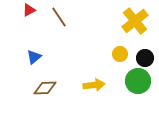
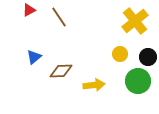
black circle: moved 3 px right, 1 px up
brown diamond: moved 16 px right, 17 px up
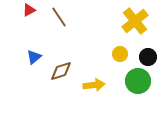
brown diamond: rotated 15 degrees counterclockwise
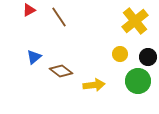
brown diamond: rotated 55 degrees clockwise
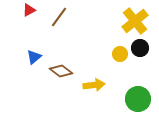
brown line: rotated 70 degrees clockwise
black circle: moved 8 px left, 9 px up
green circle: moved 18 px down
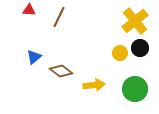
red triangle: rotated 32 degrees clockwise
brown line: rotated 10 degrees counterclockwise
yellow circle: moved 1 px up
green circle: moved 3 px left, 10 px up
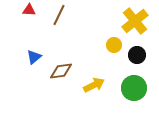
brown line: moved 2 px up
black circle: moved 3 px left, 7 px down
yellow circle: moved 6 px left, 8 px up
brown diamond: rotated 45 degrees counterclockwise
yellow arrow: rotated 20 degrees counterclockwise
green circle: moved 1 px left, 1 px up
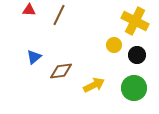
yellow cross: rotated 24 degrees counterclockwise
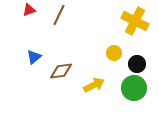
red triangle: rotated 24 degrees counterclockwise
yellow circle: moved 8 px down
black circle: moved 9 px down
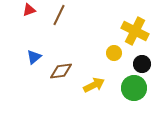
yellow cross: moved 10 px down
black circle: moved 5 px right
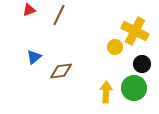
yellow circle: moved 1 px right, 6 px up
yellow arrow: moved 12 px right, 7 px down; rotated 60 degrees counterclockwise
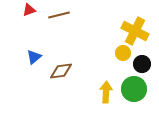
brown line: rotated 50 degrees clockwise
yellow circle: moved 8 px right, 6 px down
green circle: moved 1 px down
